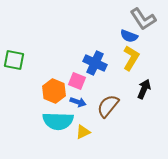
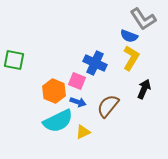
cyan semicircle: rotated 28 degrees counterclockwise
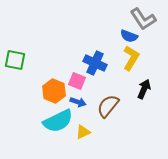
green square: moved 1 px right
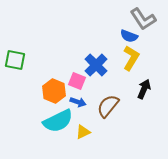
blue cross: moved 1 px right, 2 px down; rotated 20 degrees clockwise
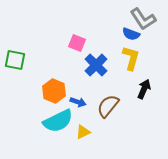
blue semicircle: moved 2 px right, 2 px up
yellow L-shape: rotated 15 degrees counterclockwise
pink square: moved 38 px up
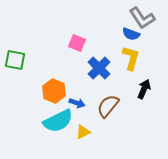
gray L-shape: moved 1 px left, 1 px up
blue cross: moved 3 px right, 3 px down
blue arrow: moved 1 px left, 1 px down
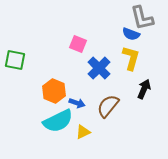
gray L-shape: rotated 20 degrees clockwise
pink square: moved 1 px right, 1 px down
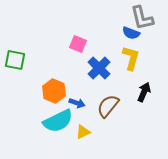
blue semicircle: moved 1 px up
black arrow: moved 3 px down
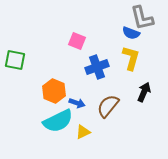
pink square: moved 1 px left, 3 px up
blue cross: moved 2 px left, 1 px up; rotated 25 degrees clockwise
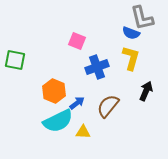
black arrow: moved 2 px right, 1 px up
blue arrow: rotated 56 degrees counterclockwise
yellow triangle: rotated 28 degrees clockwise
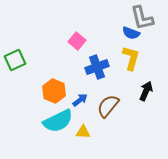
pink square: rotated 18 degrees clockwise
green square: rotated 35 degrees counterclockwise
blue arrow: moved 3 px right, 3 px up
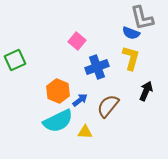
orange hexagon: moved 4 px right
yellow triangle: moved 2 px right
